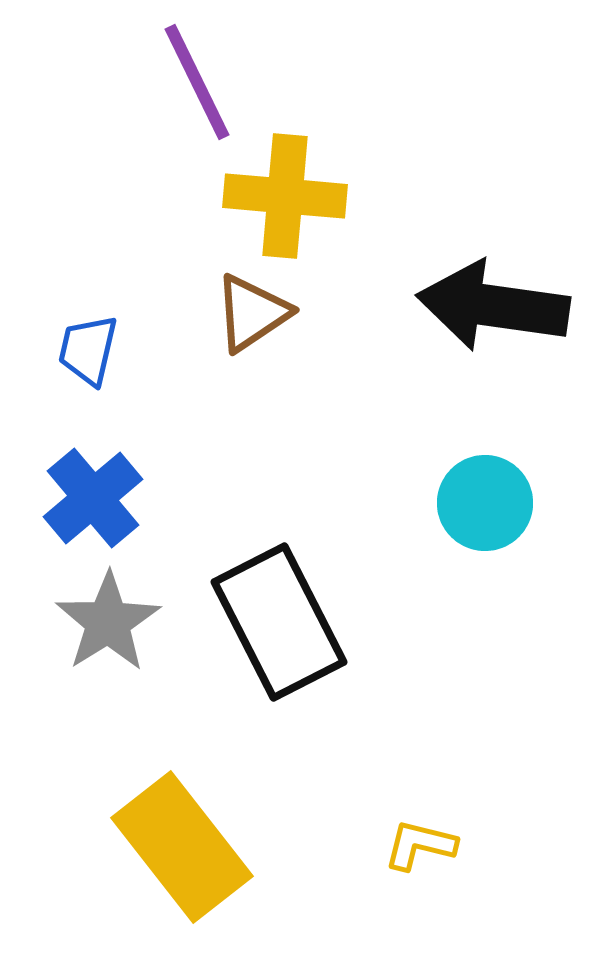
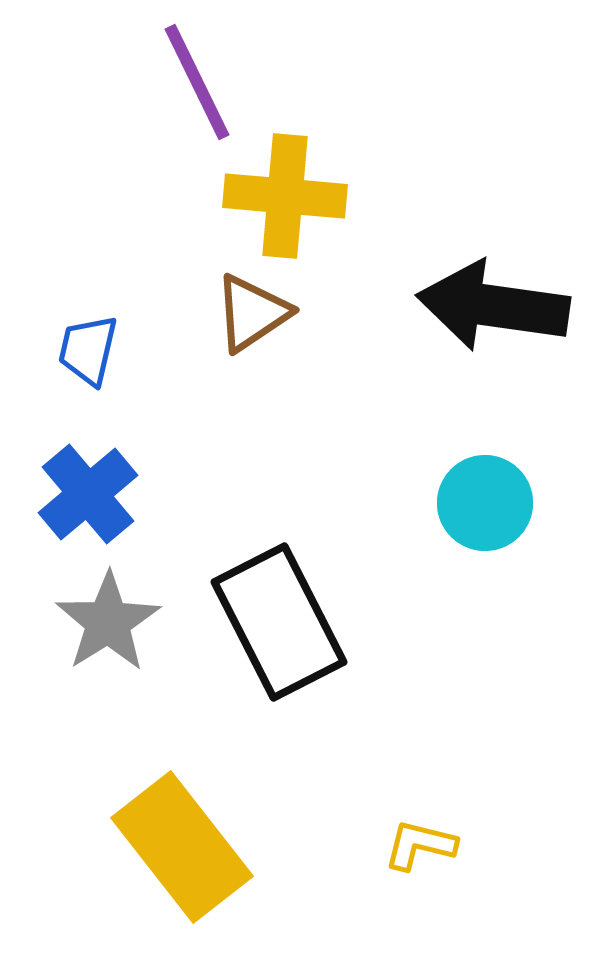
blue cross: moved 5 px left, 4 px up
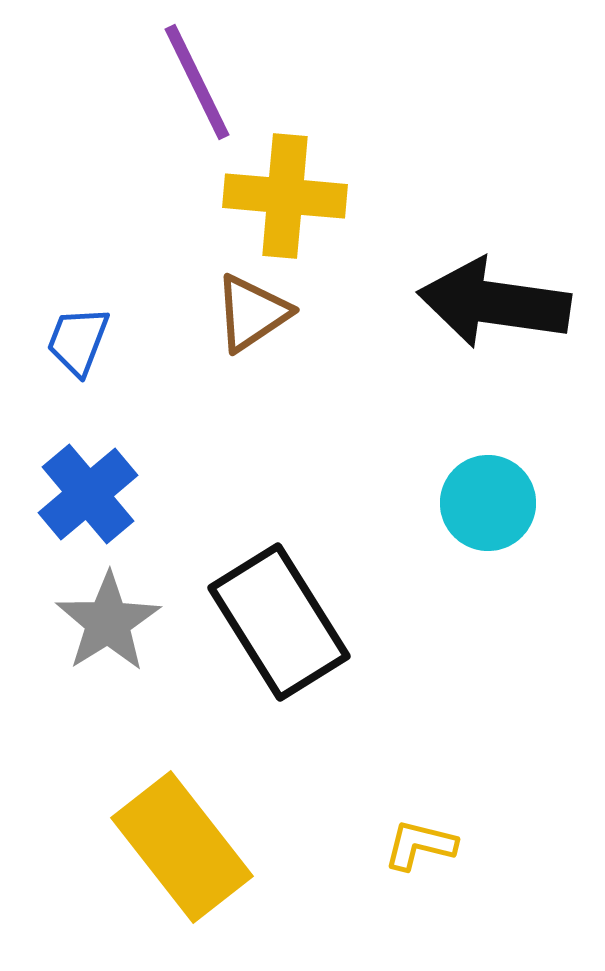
black arrow: moved 1 px right, 3 px up
blue trapezoid: moved 10 px left, 9 px up; rotated 8 degrees clockwise
cyan circle: moved 3 px right
black rectangle: rotated 5 degrees counterclockwise
